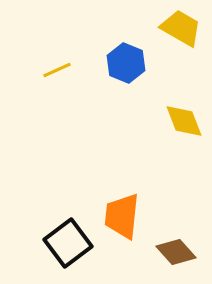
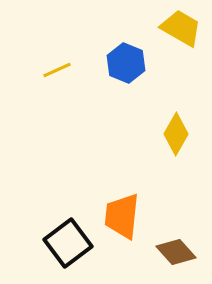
yellow diamond: moved 8 px left, 13 px down; rotated 51 degrees clockwise
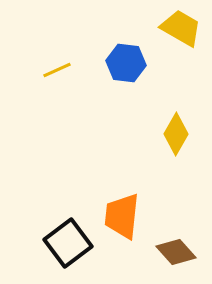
blue hexagon: rotated 15 degrees counterclockwise
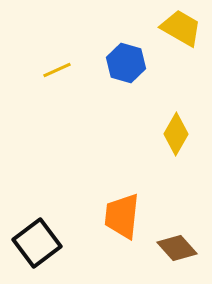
blue hexagon: rotated 9 degrees clockwise
black square: moved 31 px left
brown diamond: moved 1 px right, 4 px up
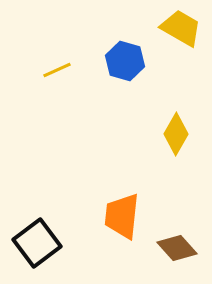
blue hexagon: moved 1 px left, 2 px up
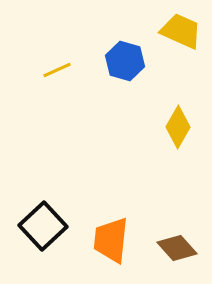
yellow trapezoid: moved 3 px down; rotated 6 degrees counterclockwise
yellow diamond: moved 2 px right, 7 px up
orange trapezoid: moved 11 px left, 24 px down
black square: moved 6 px right, 17 px up; rotated 6 degrees counterclockwise
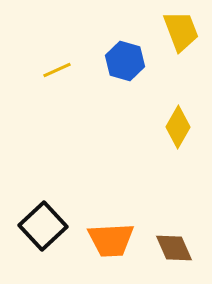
yellow trapezoid: rotated 45 degrees clockwise
orange trapezoid: rotated 99 degrees counterclockwise
brown diamond: moved 3 px left; rotated 18 degrees clockwise
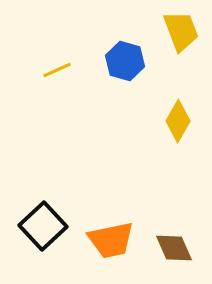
yellow diamond: moved 6 px up
orange trapezoid: rotated 9 degrees counterclockwise
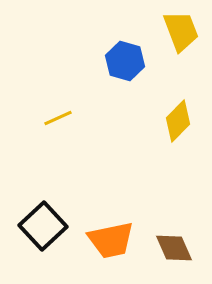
yellow line: moved 1 px right, 48 px down
yellow diamond: rotated 15 degrees clockwise
